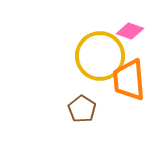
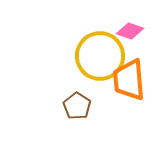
brown pentagon: moved 5 px left, 3 px up
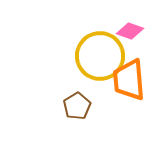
brown pentagon: rotated 8 degrees clockwise
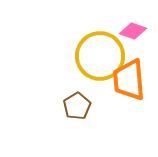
pink diamond: moved 3 px right
